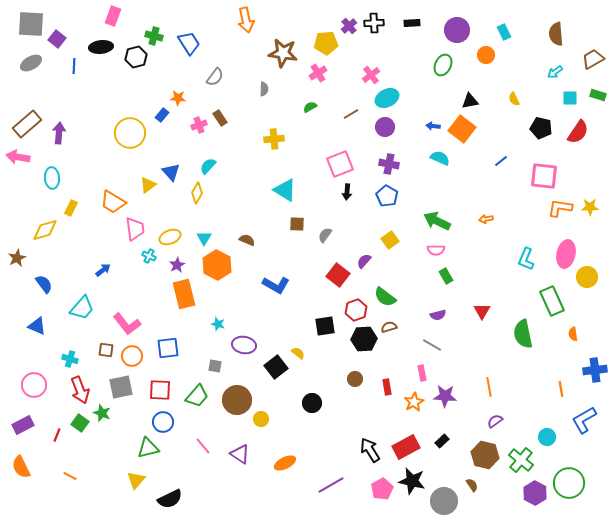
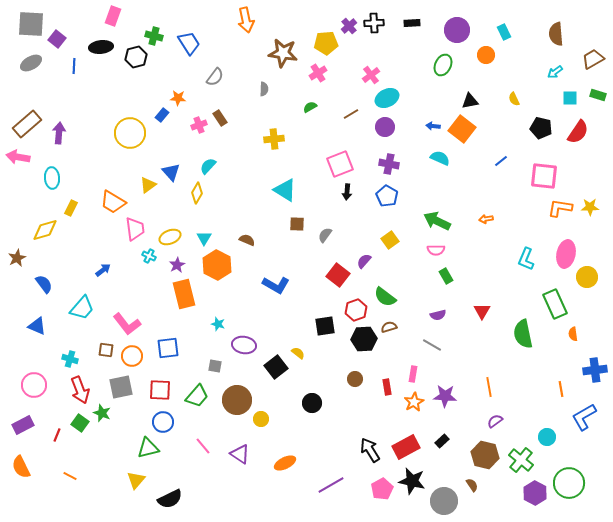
green rectangle at (552, 301): moved 3 px right, 3 px down
pink rectangle at (422, 373): moved 9 px left, 1 px down; rotated 21 degrees clockwise
blue L-shape at (584, 420): moved 3 px up
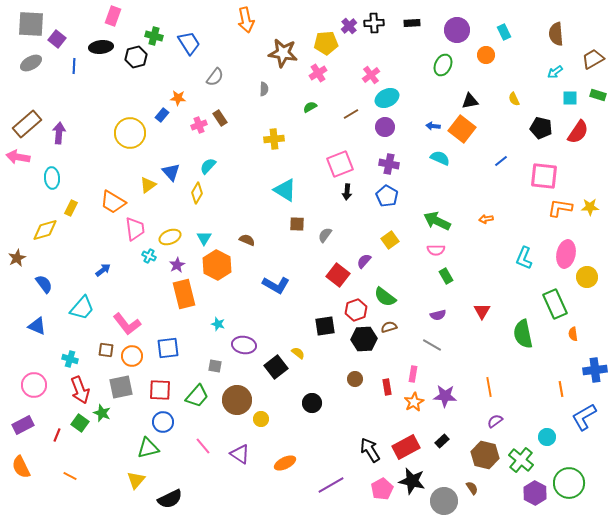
cyan L-shape at (526, 259): moved 2 px left, 1 px up
brown semicircle at (472, 485): moved 3 px down
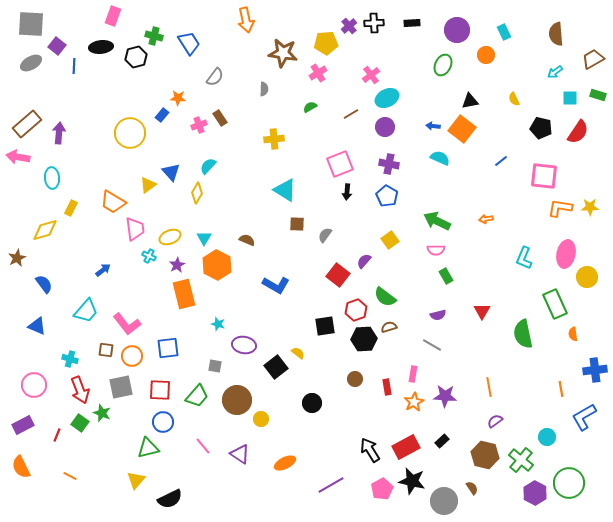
purple square at (57, 39): moved 7 px down
cyan trapezoid at (82, 308): moved 4 px right, 3 px down
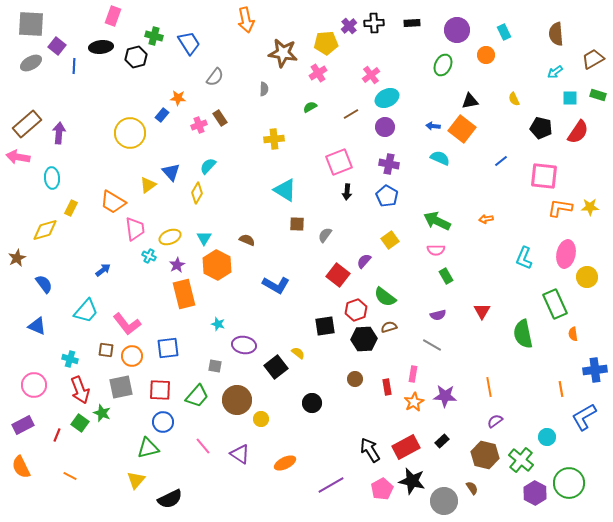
pink square at (340, 164): moved 1 px left, 2 px up
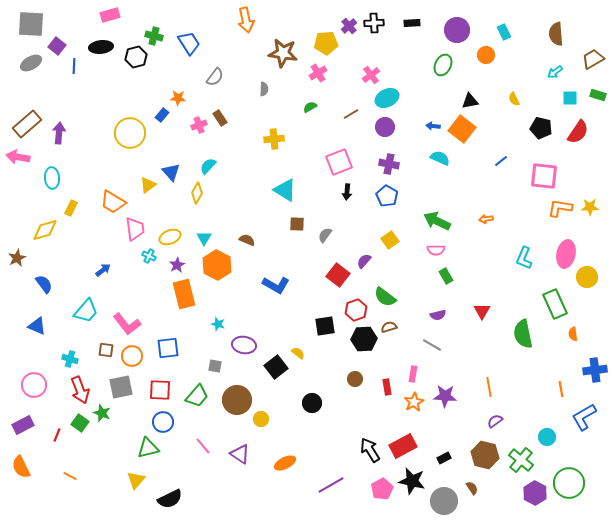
pink rectangle at (113, 16): moved 3 px left, 1 px up; rotated 54 degrees clockwise
black rectangle at (442, 441): moved 2 px right, 17 px down; rotated 16 degrees clockwise
red rectangle at (406, 447): moved 3 px left, 1 px up
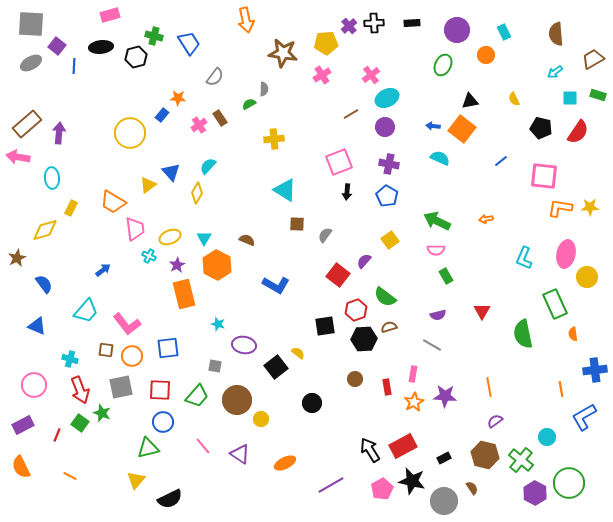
pink cross at (318, 73): moved 4 px right, 2 px down
green semicircle at (310, 107): moved 61 px left, 3 px up
pink cross at (199, 125): rotated 14 degrees counterclockwise
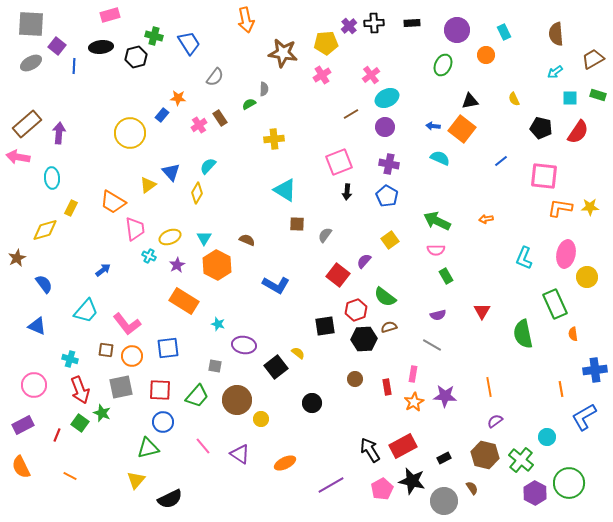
orange rectangle at (184, 294): moved 7 px down; rotated 44 degrees counterclockwise
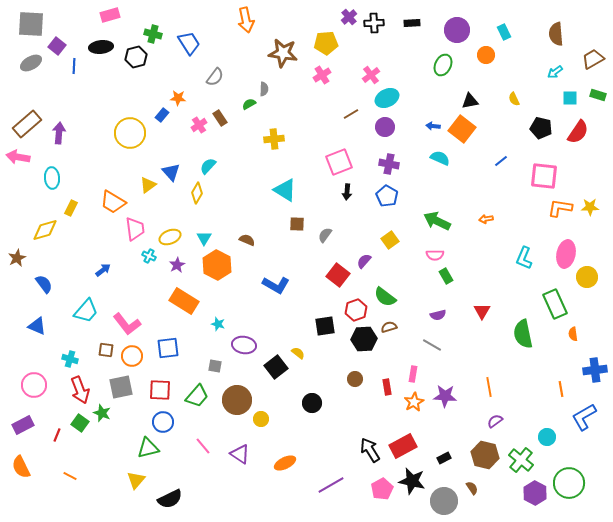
purple cross at (349, 26): moved 9 px up
green cross at (154, 36): moved 1 px left, 2 px up
pink semicircle at (436, 250): moved 1 px left, 5 px down
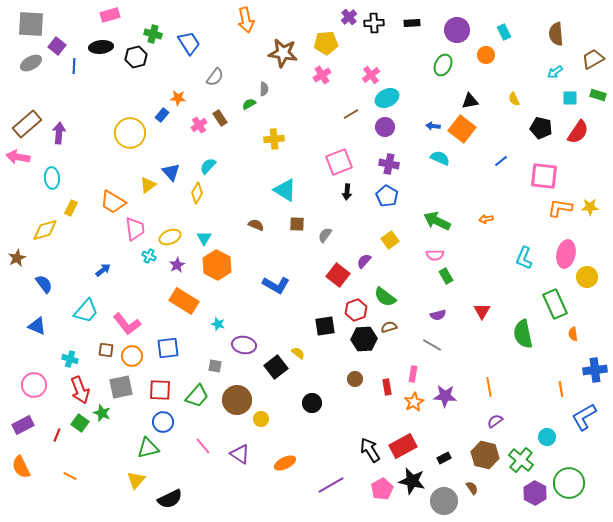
brown semicircle at (247, 240): moved 9 px right, 15 px up
